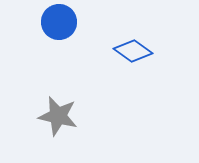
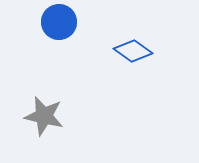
gray star: moved 14 px left
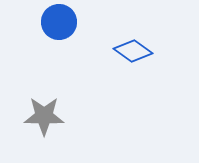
gray star: rotated 12 degrees counterclockwise
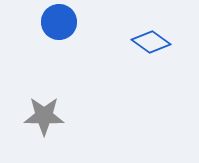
blue diamond: moved 18 px right, 9 px up
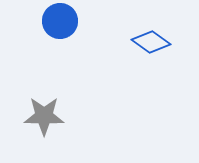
blue circle: moved 1 px right, 1 px up
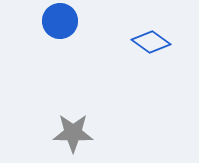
gray star: moved 29 px right, 17 px down
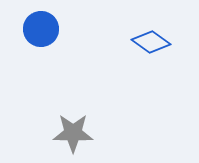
blue circle: moved 19 px left, 8 px down
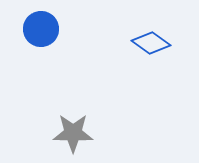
blue diamond: moved 1 px down
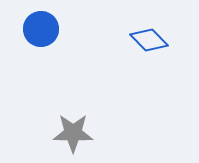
blue diamond: moved 2 px left, 3 px up; rotated 9 degrees clockwise
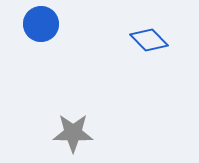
blue circle: moved 5 px up
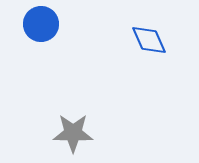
blue diamond: rotated 21 degrees clockwise
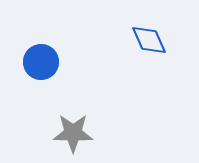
blue circle: moved 38 px down
